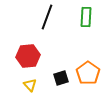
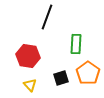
green rectangle: moved 10 px left, 27 px down
red hexagon: rotated 15 degrees clockwise
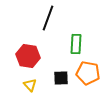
black line: moved 1 px right, 1 px down
orange pentagon: rotated 25 degrees counterclockwise
black square: rotated 14 degrees clockwise
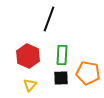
black line: moved 1 px right, 1 px down
green rectangle: moved 14 px left, 11 px down
red hexagon: rotated 15 degrees clockwise
yellow triangle: rotated 24 degrees clockwise
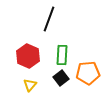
orange pentagon: rotated 15 degrees counterclockwise
black square: rotated 35 degrees counterclockwise
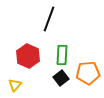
yellow triangle: moved 15 px left
